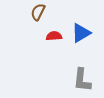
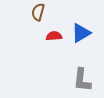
brown semicircle: rotated 12 degrees counterclockwise
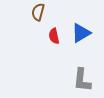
red semicircle: rotated 98 degrees counterclockwise
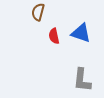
blue triangle: rotated 50 degrees clockwise
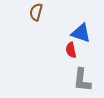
brown semicircle: moved 2 px left
red semicircle: moved 17 px right, 14 px down
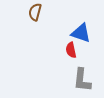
brown semicircle: moved 1 px left
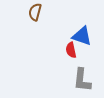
blue triangle: moved 1 px right, 3 px down
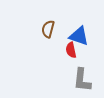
brown semicircle: moved 13 px right, 17 px down
blue triangle: moved 3 px left
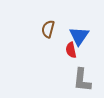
blue triangle: rotated 45 degrees clockwise
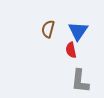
blue triangle: moved 1 px left, 5 px up
gray L-shape: moved 2 px left, 1 px down
